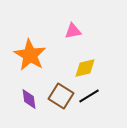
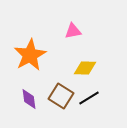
orange star: rotated 12 degrees clockwise
yellow diamond: rotated 15 degrees clockwise
black line: moved 2 px down
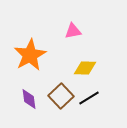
brown square: rotated 15 degrees clockwise
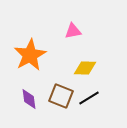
brown square: rotated 25 degrees counterclockwise
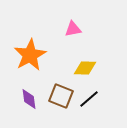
pink triangle: moved 2 px up
black line: moved 1 px down; rotated 10 degrees counterclockwise
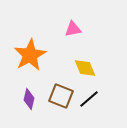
yellow diamond: rotated 65 degrees clockwise
purple diamond: rotated 20 degrees clockwise
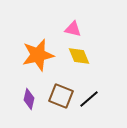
pink triangle: rotated 24 degrees clockwise
orange star: moved 8 px right; rotated 16 degrees clockwise
yellow diamond: moved 6 px left, 12 px up
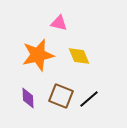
pink triangle: moved 14 px left, 6 px up
purple diamond: moved 1 px left, 1 px up; rotated 15 degrees counterclockwise
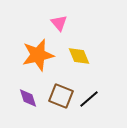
pink triangle: rotated 36 degrees clockwise
purple diamond: rotated 15 degrees counterclockwise
